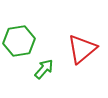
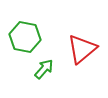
green hexagon: moved 6 px right, 4 px up; rotated 20 degrees clockwise
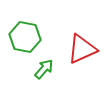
red triangle: rotated 16 degrees clockwise
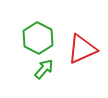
green hexagon: moved 13 px right, 1 px down; rotated 16 degrees clockwise
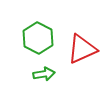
green arrow: moved 5 px down; rotated 40 degrees clockwise
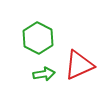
red triangle: moved 3 px left, 16 px down
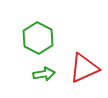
red triangle: moved 5 px right, 3 px down
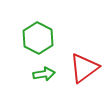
red triangle: rotated 12 degrees counterclockwise
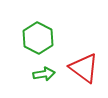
red triangle: rotated 48 degrees counterclockwise
